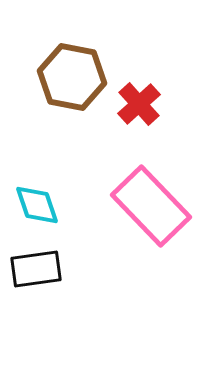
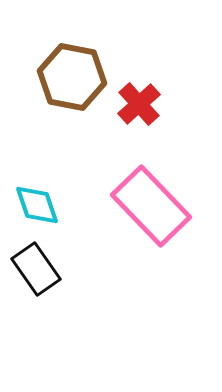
black rectangle: rotated 63 degrees clockwise
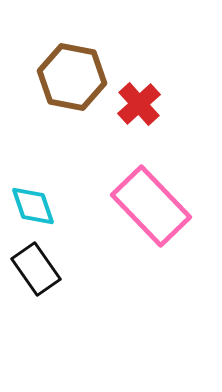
cyan diamond: moved 4 px left, 1 px down
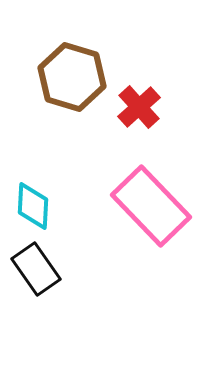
brown hexagon: rotated 6 degrees clockwise
red cross: moved 3 px down
cyan diamond: rotated 21 degrees clockwise
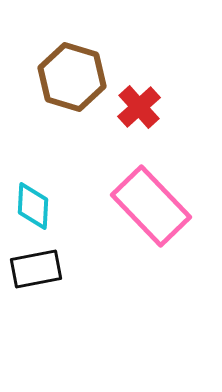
black rectangle: rotated 66 degrees counterclockwise
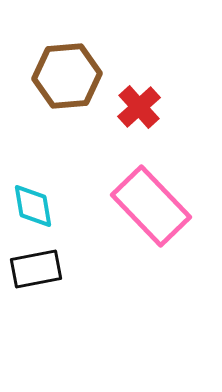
brown hexagon: moved 5 px left, 1 px up; rotated 22 degrees counterclockwise
cyan diamond: rotated 12 degrees counterclockwise
